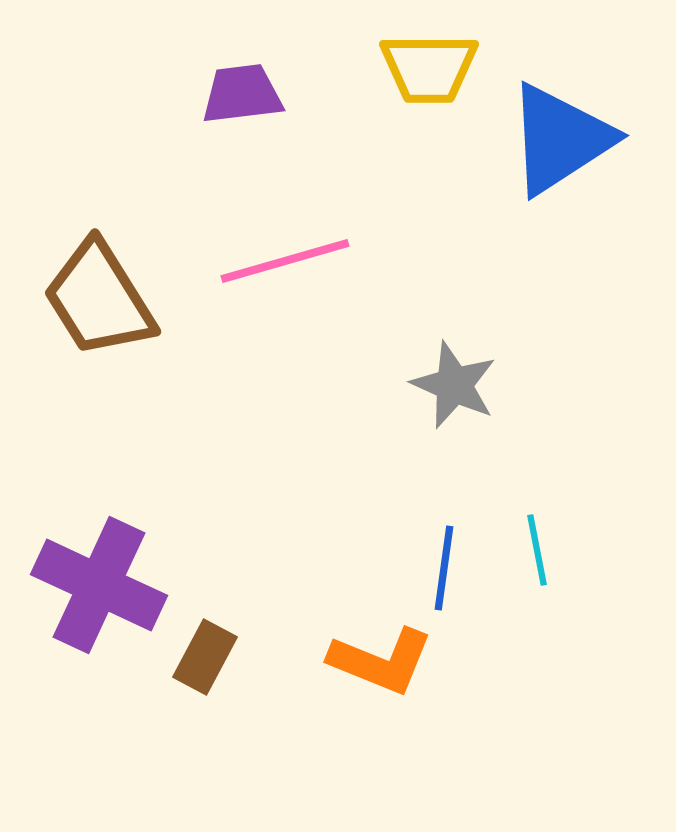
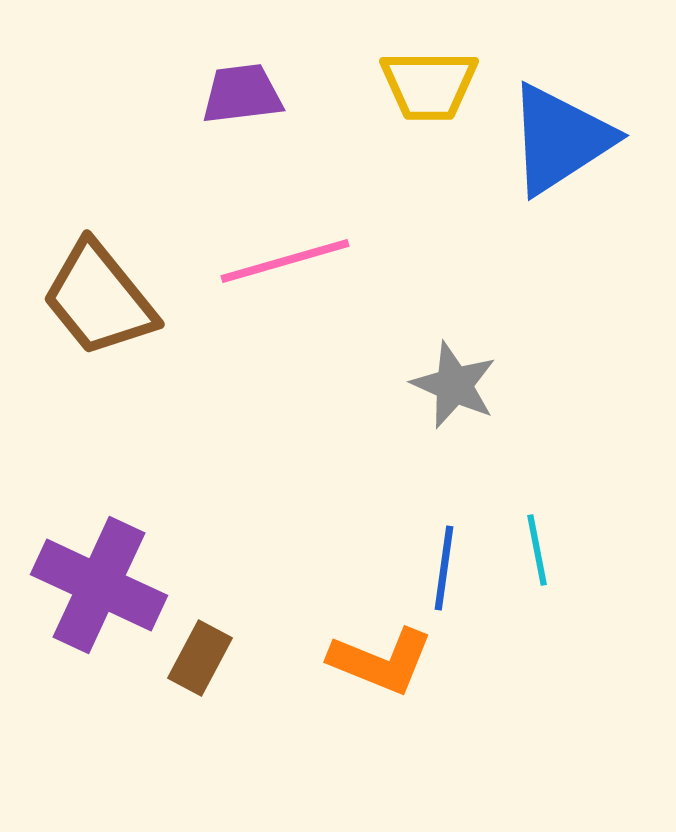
yellow trapezoid: moved 17 px down
brown trapezoid: rotated 7 degrees counterclockwise
brown rectangle: moved 5 px left, 1 px down
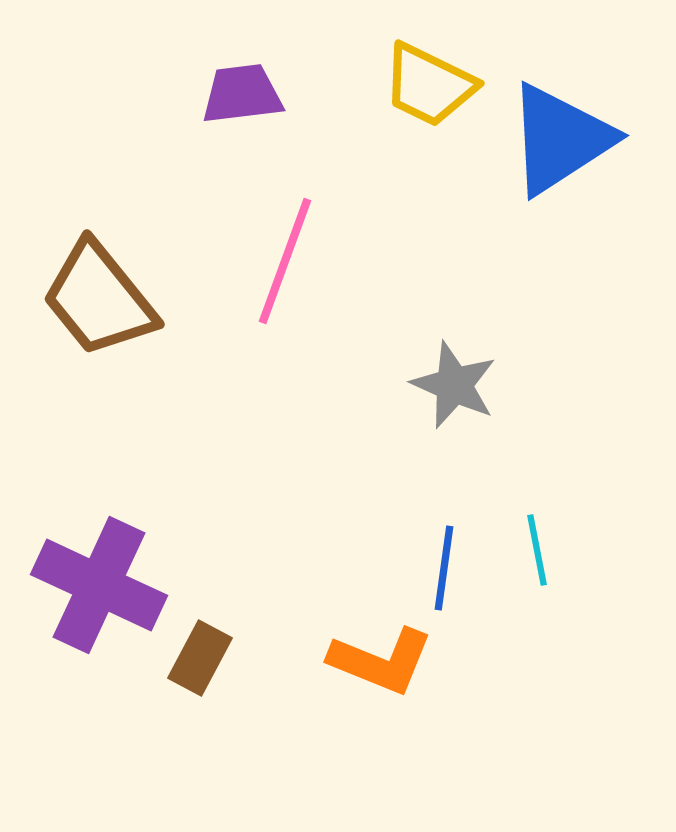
yellow trapezoid: rotated 26 degrees clockwise
pink line: rotated 54 degrees counterclockwise
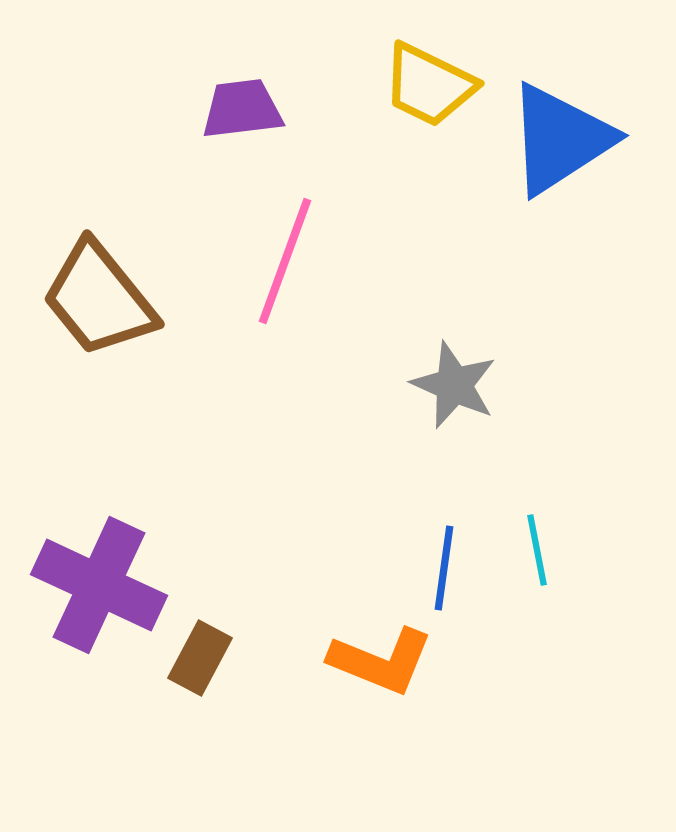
purple trapezoid: moved 15 px down
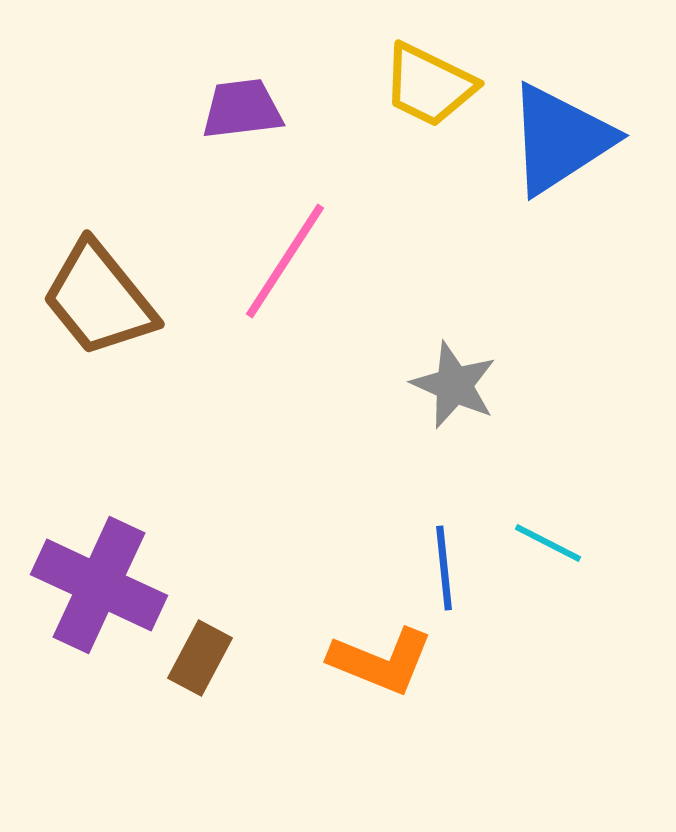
pink line: rotated 13 degrees clockwise
cyan line: moved 11 px right, 7 px up; rotated 52 degrees counterclockwise
blue line: rotated 14 degrees counterclockwise
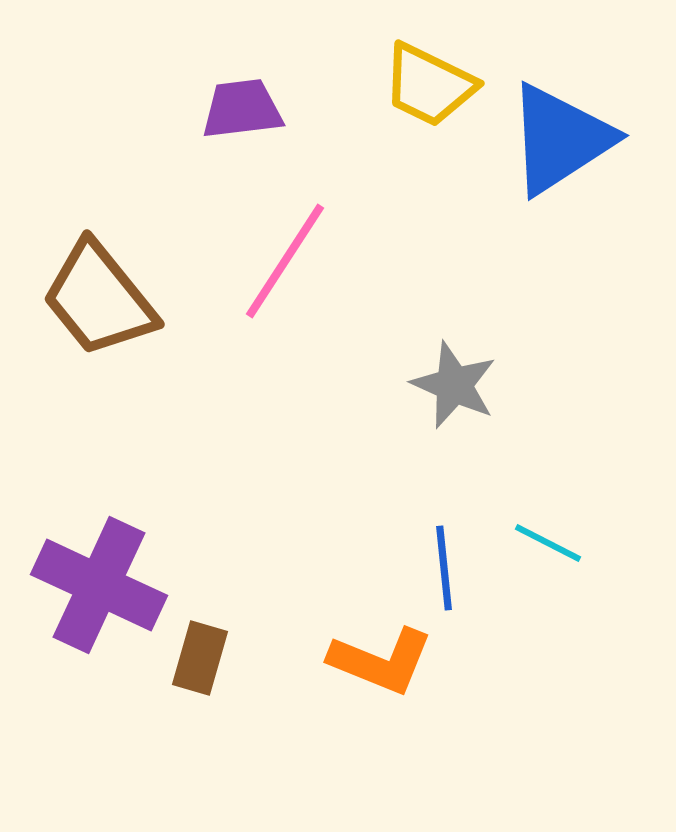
brown rectangle: rotated 12 degrees counterclockwise
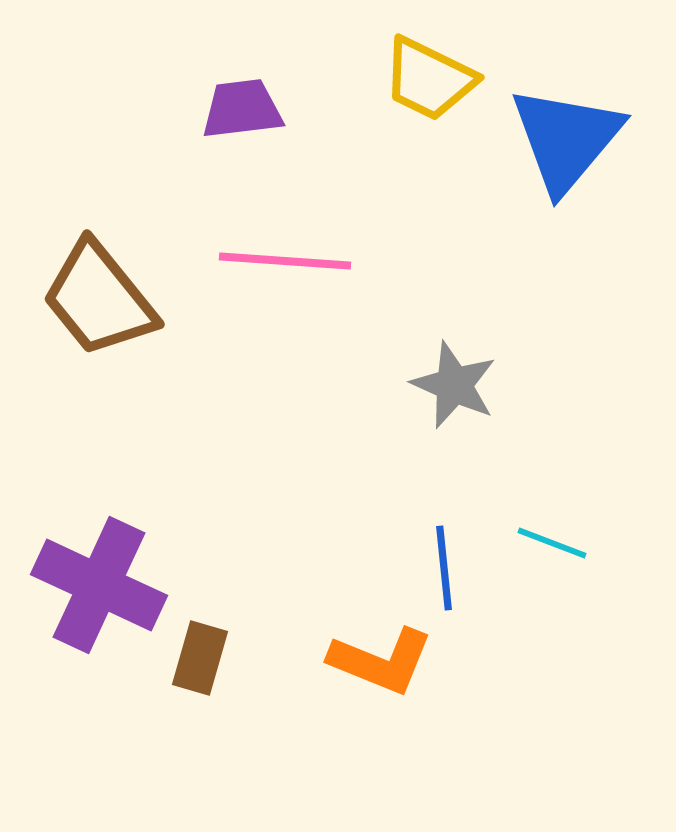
yellow trapezoid: moved 6 px up
blue triangle: moved 6 px right; rotated 17 degrees counterclockwise
pink line: rotated 61 degrees clockwise
cyan line: moved 4 px right; rotated 6 degrees counterclockwise
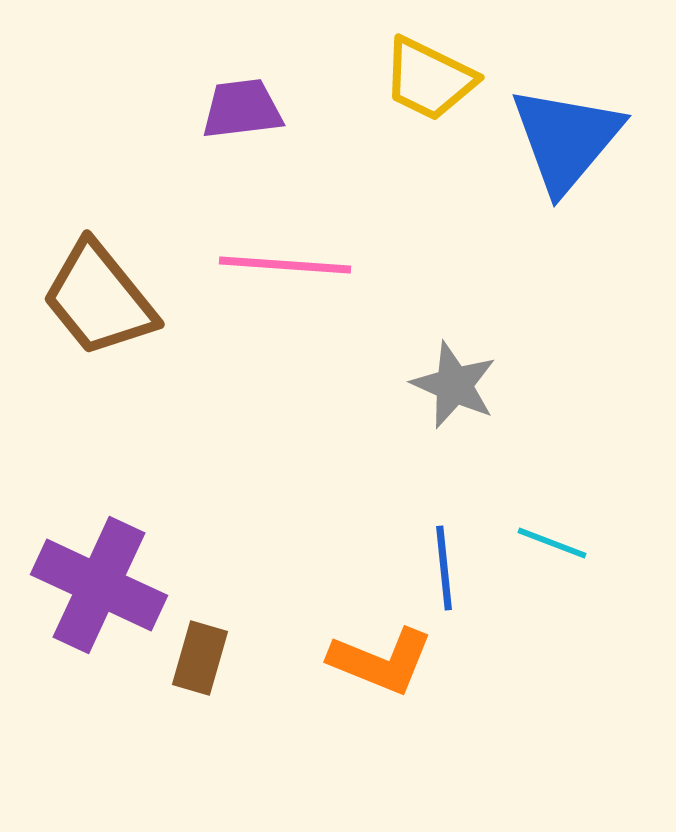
pink line: moved 4 px down
